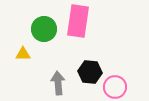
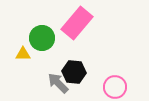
pink rectangle: moved 1 px left, 2 px down; rotated 32 degrees clockwise
green circle: moved 2 px left, 9 px down
black hexagon: moved 16 px left
gray arrow: rotated 40 degrees counterclockwise
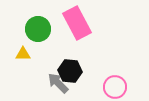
pink rectangle: rotated 68 degrees counterclockwise
green circle: moved 4 px left, 9 px up
black hexagon: moved 4 px left, 1 px up
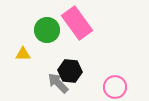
pink rectangle: rotated 8 degrees counterclockwise
green circle: moved 9 px right, 1 px down
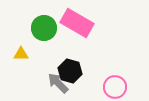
pink rectangle: rotated 24 degrees counterclockwise
green circle: moved 3 px left, 2 px up
yellow triangle: moved 2 px left
black hexagon: rotated 10 degrees clockwise
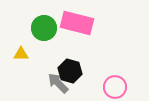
pink rectangle: rotated 16 degrees counterclockwise
